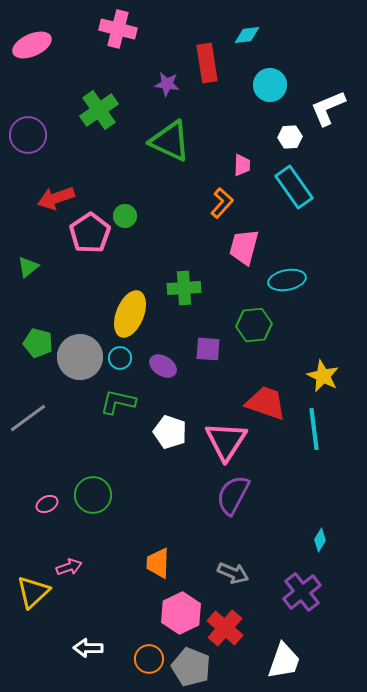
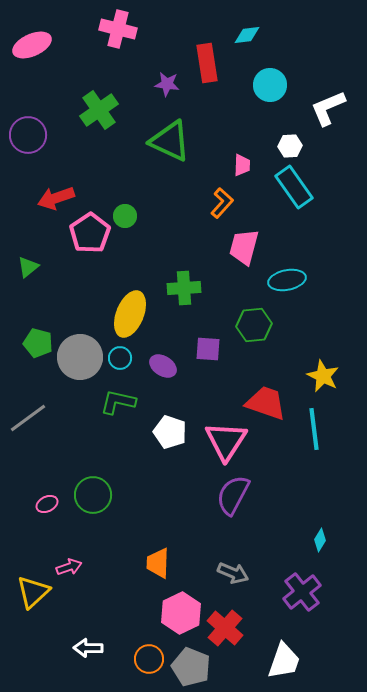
white hexagon at (290, 137): moved 9 px down
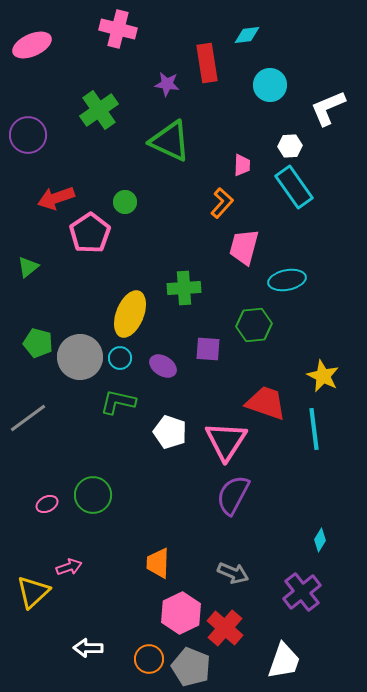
green circle at (125, 216): moved 14 px up
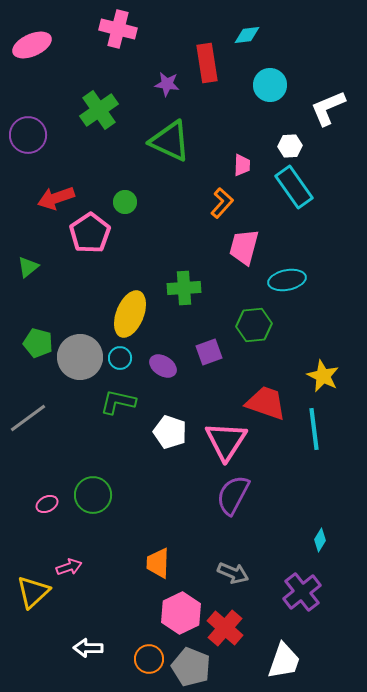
purple square at (208, 349): moved 1 px right, 3 px down; rotated 24 degrees counterclockwise
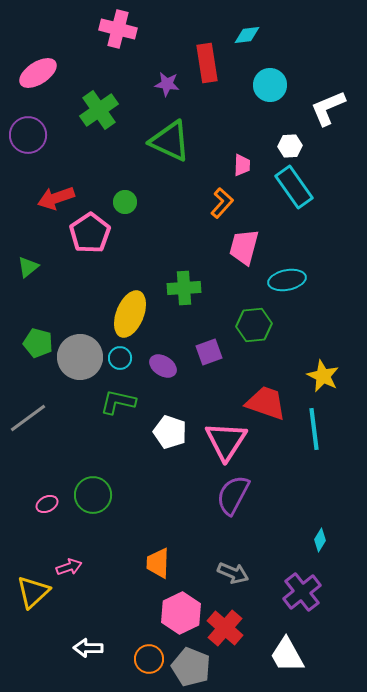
pink ellipse at (32, 45): moved 6 px right, 28 px down; rotated 9 degrees counterclockwise
white trapezoid at (284, 661): moved 3 px right, 6 px up; rotated 132 degrees clockwise
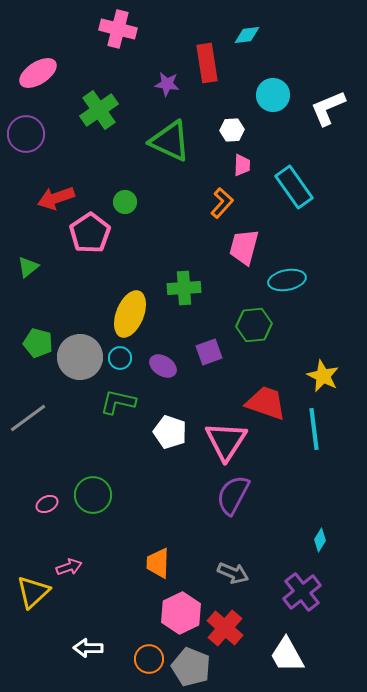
cyan circle at (270, 85): moved 3 px right, 10 px down
purple circle at (28, 135): moved 2 px left, 1 px up
white hexagon at (290, 146): moved 58 px left, 16 px up
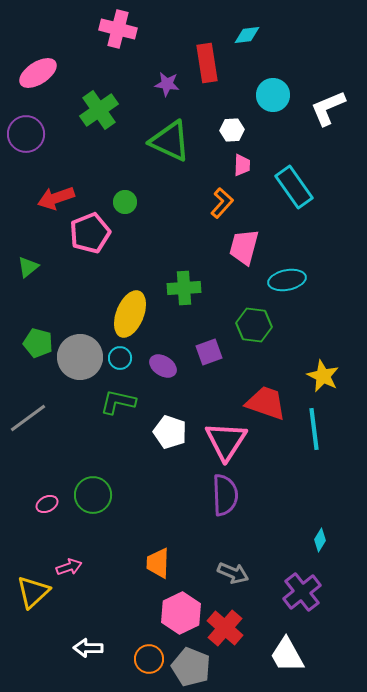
pink pentagon at (90, 233): rotated 12 degrees clockwise
green hexagon at (254, 325): rotated 12 degrees clockwise
purple semicircle at (233, 495): moved 8 px left; rotated 150 degrees clockwise
